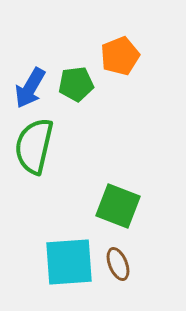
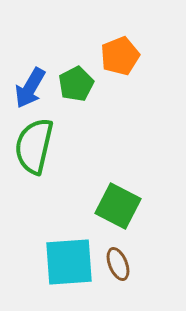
green pentagon: rotated 20 degrees counterclockwise
green square: rotated 6 degrees clockwise
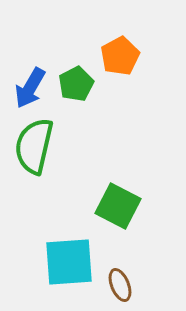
orange pentagon: rotated 6 degrees counterclockwise
brown ellipse: moved 2 px right, 21 px down
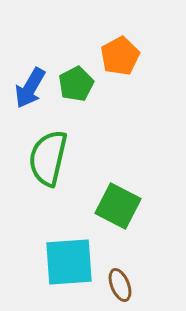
green semicircle: moved 14 px right, 12 px down
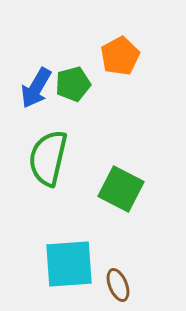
green pentagon: moved 3 px left; rotated 12 degrees clockwise
blue arrow: moved 6 px right
green square: moved 3 px right, 17 px up
cyan square: moved 2 px down
brown ellipse: moved 2 px left
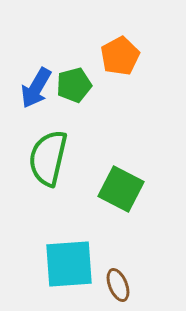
green pentagon: moved 1 px right, 1 px down
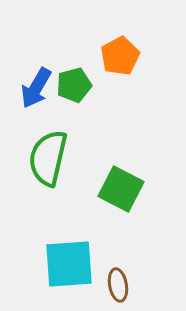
brown ellipse: rotated 12 degrees clockwise
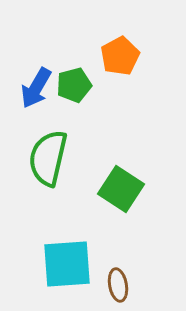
green square: rotated 6 degrees clockwise
cyan square: moved 2 px left
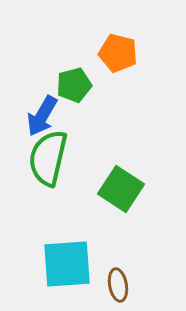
orange pentagon: moved 2 px left, 3 px up; rotated 30 degrees counterclockwise
blue arrow: moved 6 px right, 28 px down
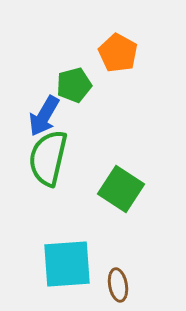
orange pentagon: rotated 15 degrees clockwise
blue arrow: moved 2 px right
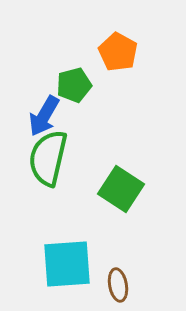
orange pentagon: moved 1 px up
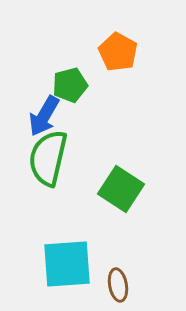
green pentagon: moved 4 px left
